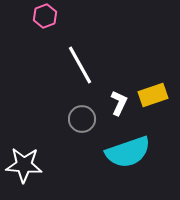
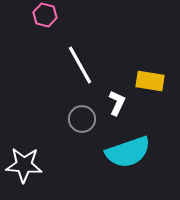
pink hexagon: moved 1 px up; rotated 25 degrees counterclockwise
yellow rectangle: moved 3 px left, 14 px up; rotated 28 degrees clockwise
white L-shape: moved 2 px left
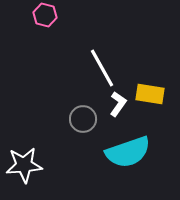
white line: moved 22 px right, 3 px down
yellow rectangle: moved 13 px down
white L-shape: moved 1 px right, 1 px down; rotated 10 degrees clockwise
gray circle: moved 1 px right
white star: rotated 9 degrees counterclockwise
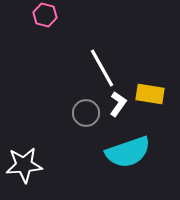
gray circle: moved 3 px right, 6 px up
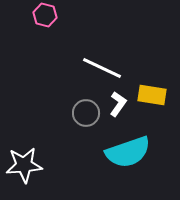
white line: rotated 36 degrees counterclockwise
yellow rectangle: moved 2 px right, 1 px down
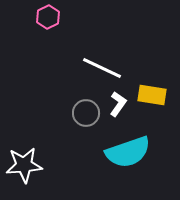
pink hexagon: moved 3 px right, 2 px down; rotated 20 degrees clockwise
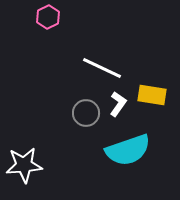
cyan semicircle: moved 2 px up
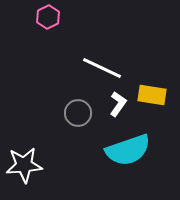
gray circle: moved 8 px left
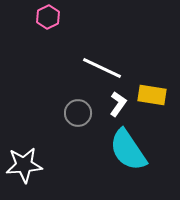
cyan semicircle: rotated 75 degrees clockwise
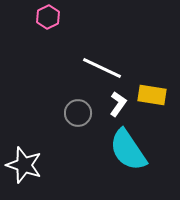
white star: rotated 24 degrees clockwise
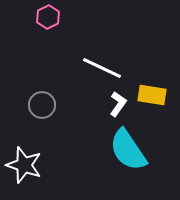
gray circle: moved 36 px left, 8 px up
